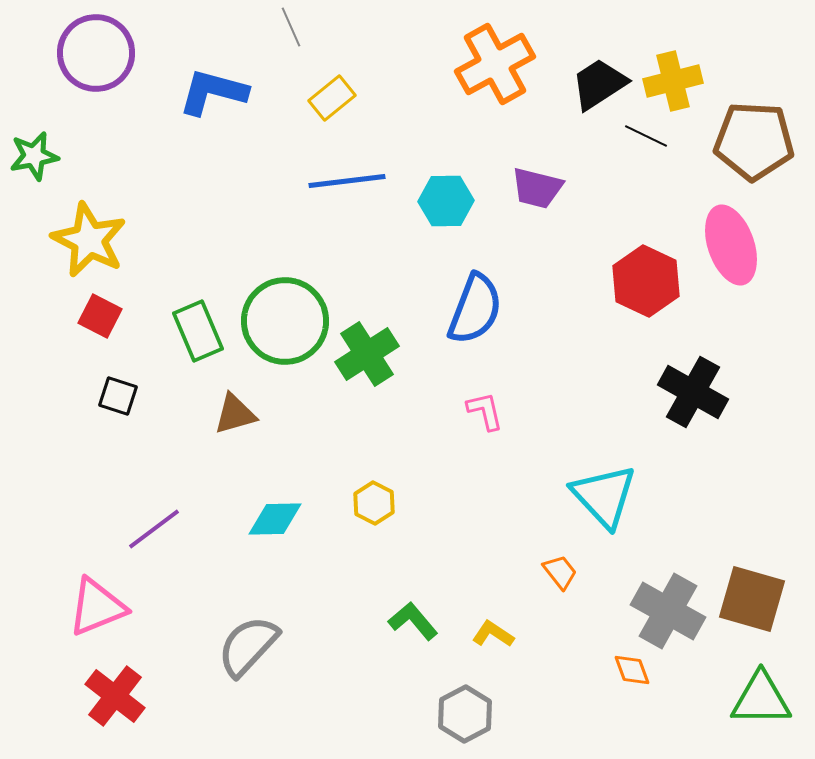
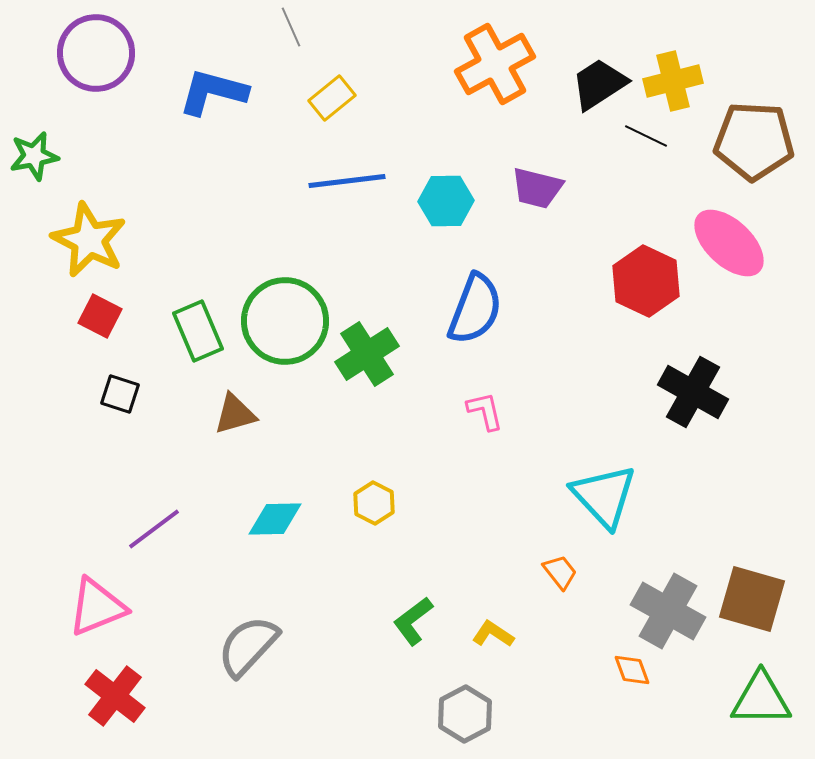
pink ellipse: moved 2 px left, 2 px up; rotated 28 degrees counterclockwise
black square: moved 2 px right, 2 px up
green L-shape: rotated 87 degrees counterclockwise
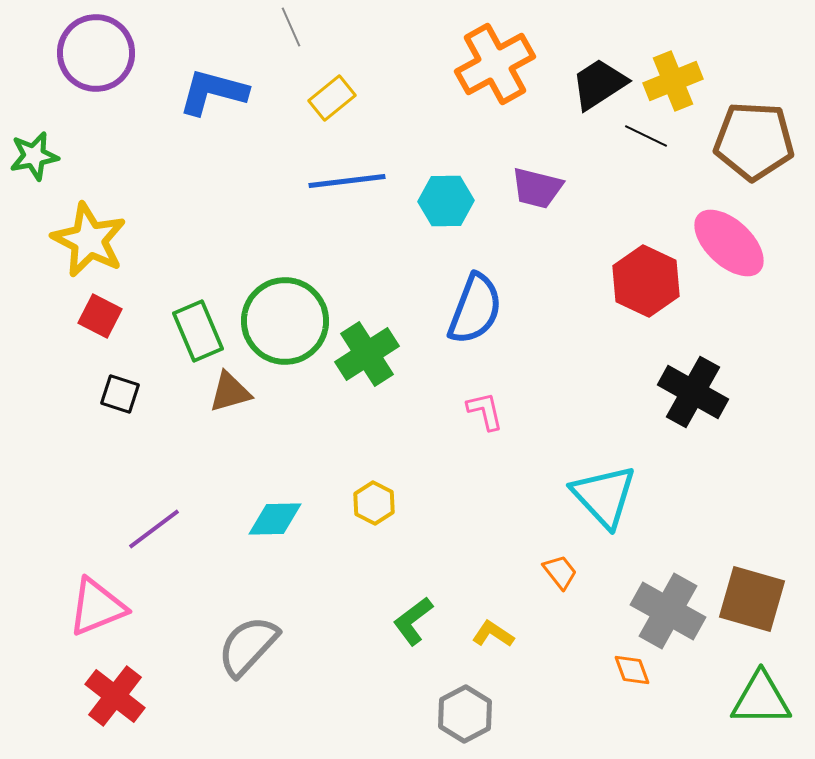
yellow cross: rotated 8 degrees counterclockwise
brown triangle: moved 5 px left, 22 px up
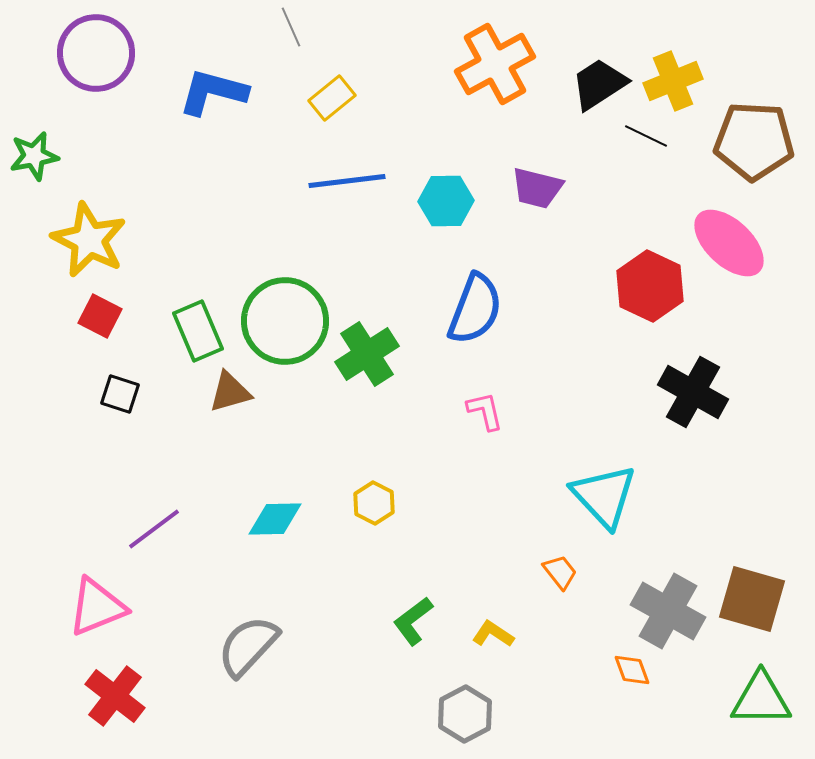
red hexagon: moved 4 px right, 5 px down
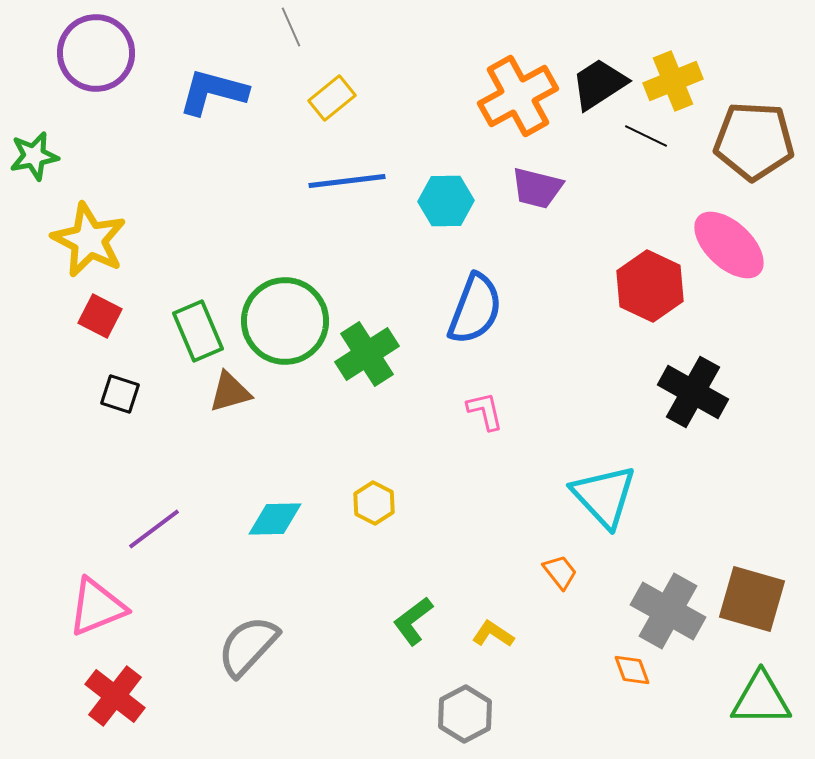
orange cross: moved 23 px right, 32 px down
pink ellipse: moved 2 px down
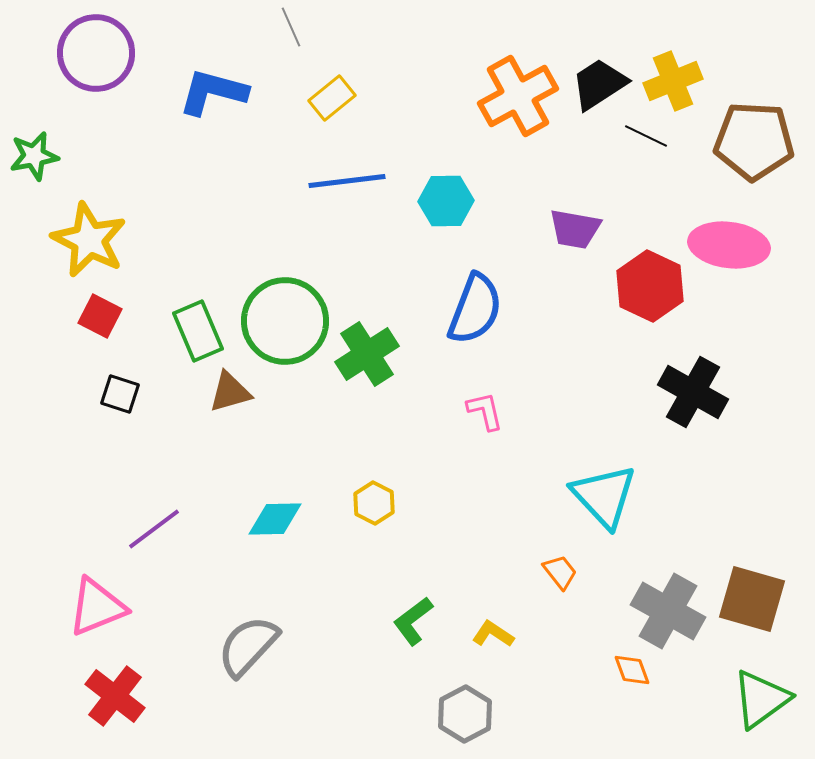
purple trapezoid: moved 38 px right, 41 px down; rotated 4 degrees counterclockwise
pink ellipse: rotated 36 degrees counterclockwise
green triangle: rotated 36 degrees counterclockwise
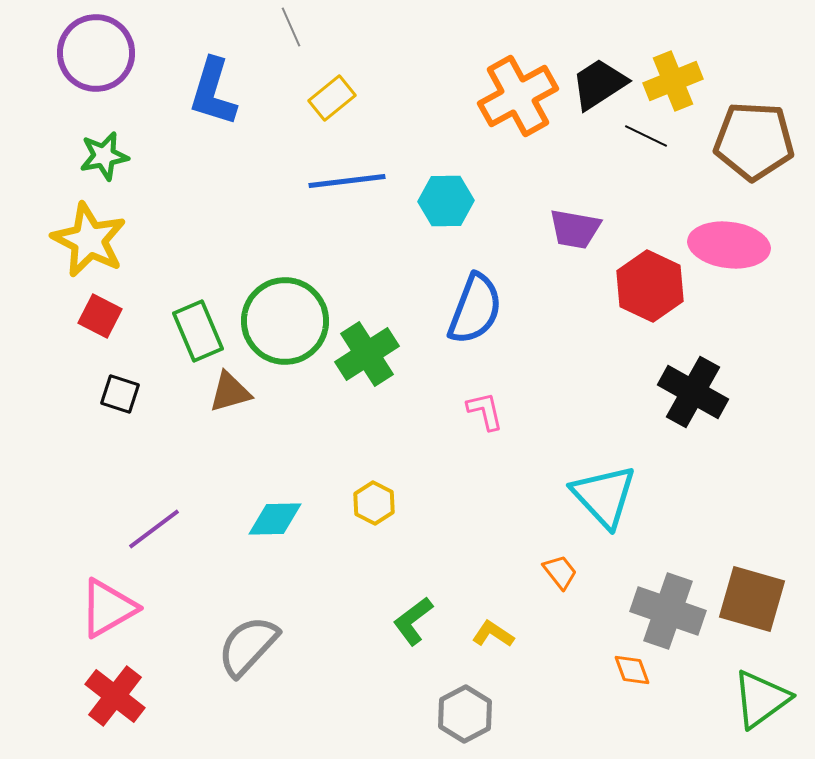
blue L-shape: rotated 88 degrees counterclockwise
green star: moved 70 px right
pink triangle: moved 11 px right, 1 px down; rotated 8 degrees counterclockwise
gray cross: rotated 10 degrees counterclockwise
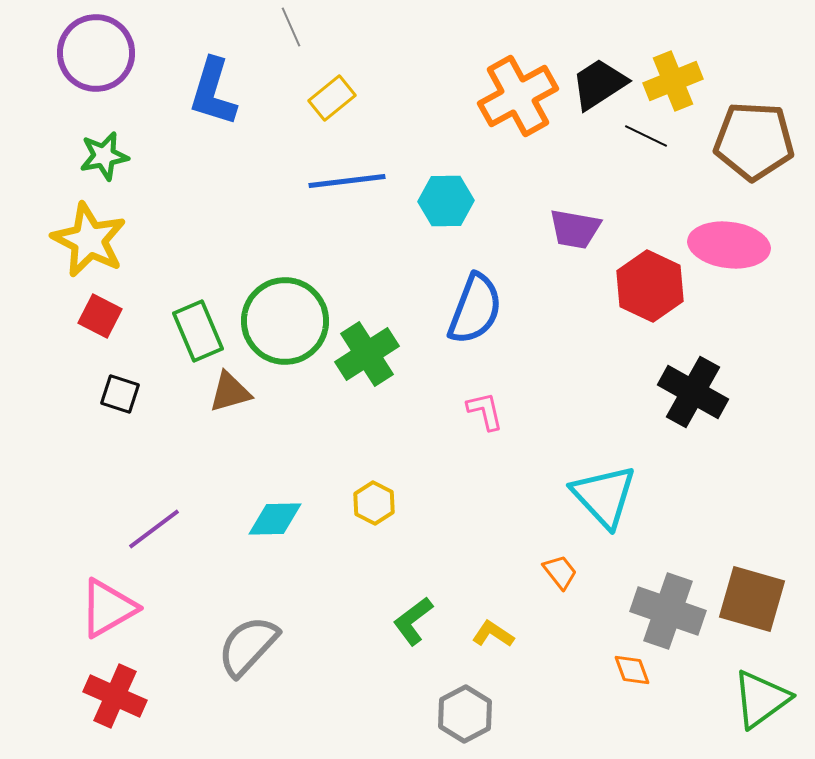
red cross: rotated 14 degrees counterclockwise
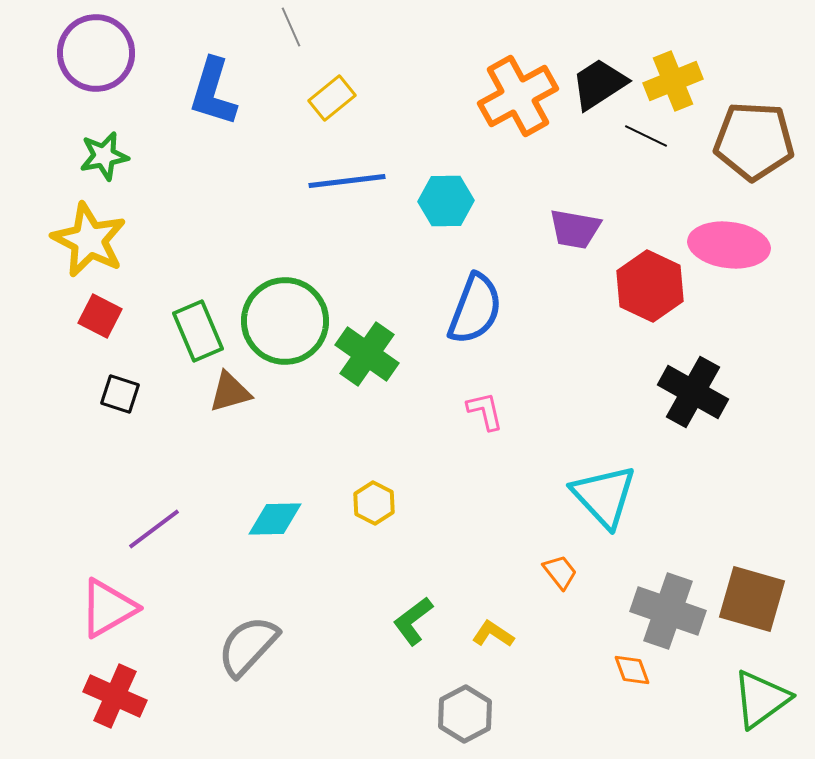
green cross: rotated 22 degrees counterclockwise
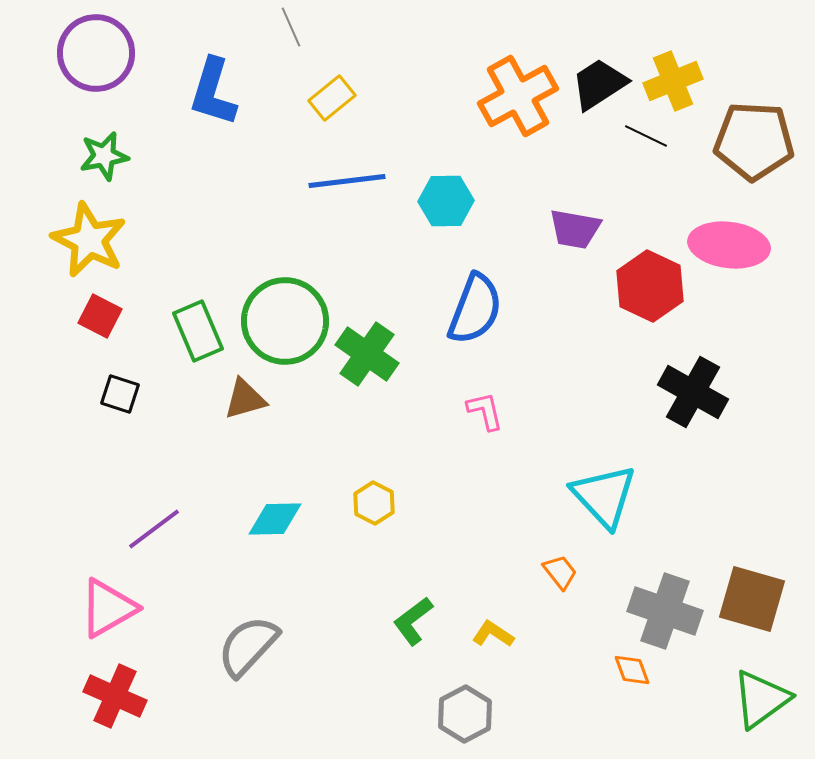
brown triangle: moved 15 px right, 7 px down
gray cross: moved 3 px left
